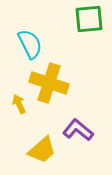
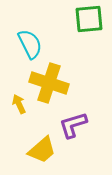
purple L-shape: moved 5 px left, 5 px up; rotated 56 degrees counterclockwise
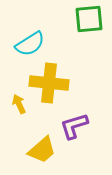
cyan semicircle: rotated 84 degrees clockwise
yellow cross: rotated 12 degrees counterclockwise
purple L-shape: moved 1 px right, 1 px down
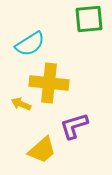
yellow arrow: moved 2 px right; rotated 42 degrees counterclockwise
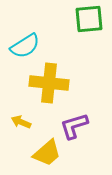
cyan semicircle: moved 5 px left, 2 px down
yellow arrow: moved 18 px down
yellow trapezoid: moved 5 px right, 3 px down
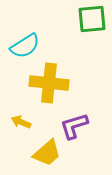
green square: moved 3 px right
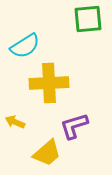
green square: moved 4 px left
yellow cross: rotated 9 degrees counterclockwise
yellow arrow: moved 6 px left
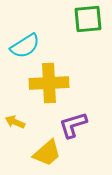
purple L-shape: moved 1 px left, 1 px up
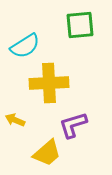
green square: moved 8 px left, 6 px down
yellow arrow: moved 2 px up
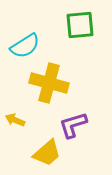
yellow cross: rotated 18 degrees clockwise
